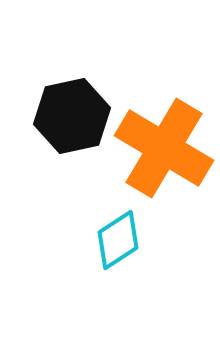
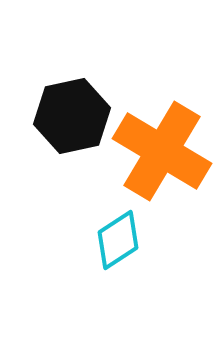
orange cross: moved 2 px left, 3 px down
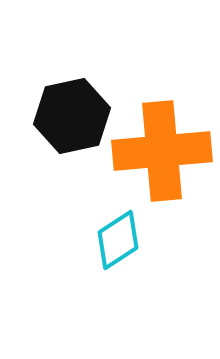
orange cross: rotated 36 degrees counterclockwise
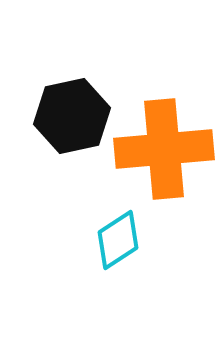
orange cross: moved 2 px right, 2 px up
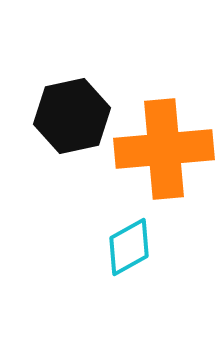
cyan diamond: moved 11 px right, 7 px down; rotated 4 degrees clockwise
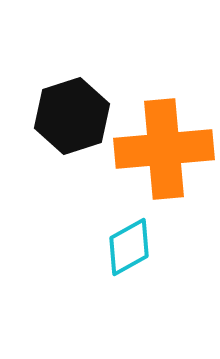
black hexagon: rotated 6 degrees counterclockwise
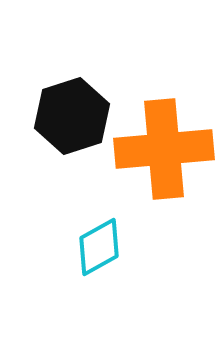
cyan diamond: moved 30 px left
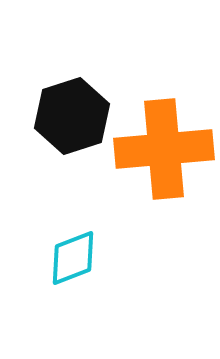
cyan diamond: moved 26 px left, 11 px down; rotated 8 degrees clockwise
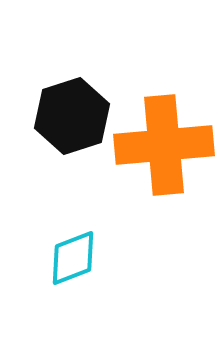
orange cross: moved 4 px up
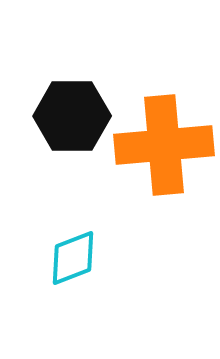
black hexagon: rotated 18 degrees clockwise
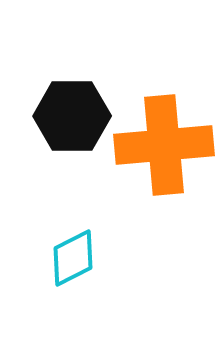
cyan diamond: rotated 6 degrees counterclockwise
